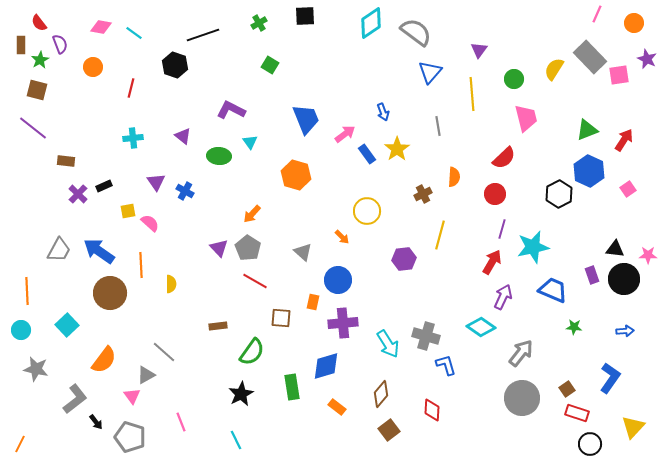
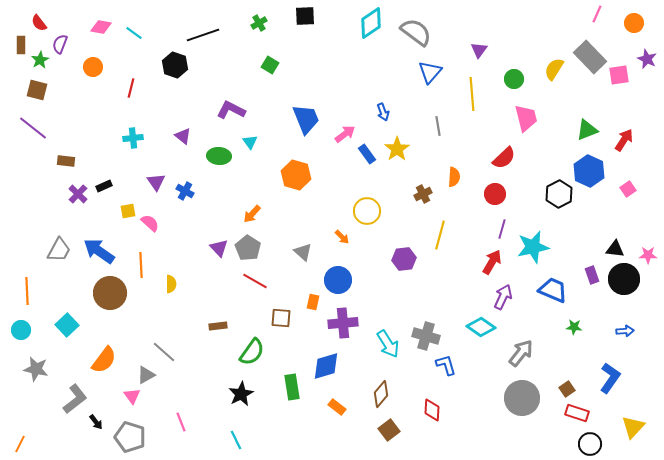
purple semicircle at (60, 44): rotated 138 degrees counterclockwise
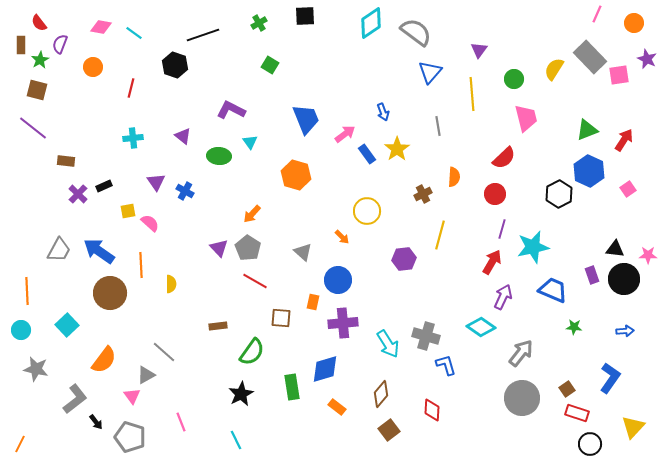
blue diamond at (326, 366): moved 1 px left, 3 px down
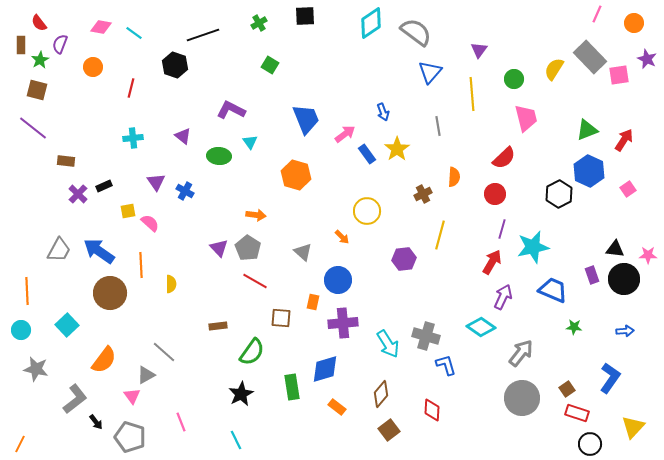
orange arrow at (252, 214): moved 4 px right, 1 px down; rotated 126 degrees counterclockwise
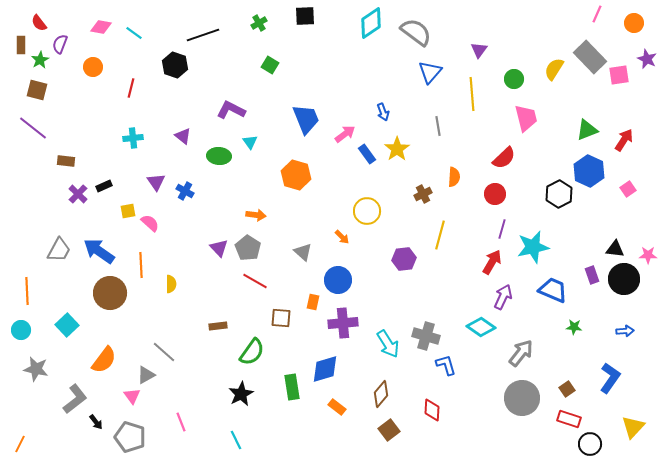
red rectangle at (577, 413): moved 8 px left, 6 px down
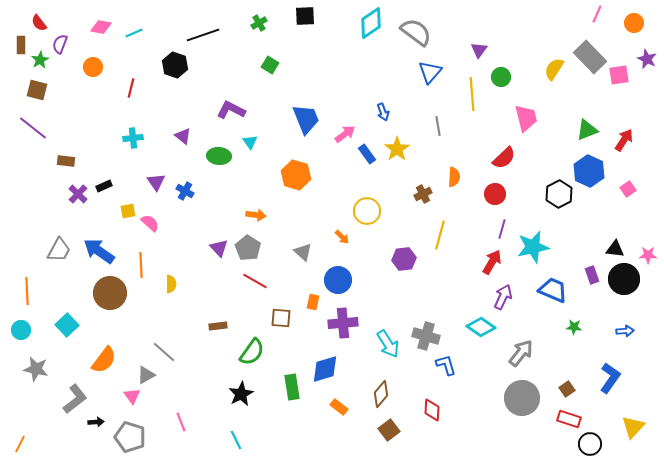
cyan line at (134, 33): rotated 60 degrees counterclockwise
green circle at (514, 79): moved 13 px left, 2 px up
orange rectangle at (337, 407): moved 2 px right
black arrow at (96, 422): rotated 56 degrees counterclockwise
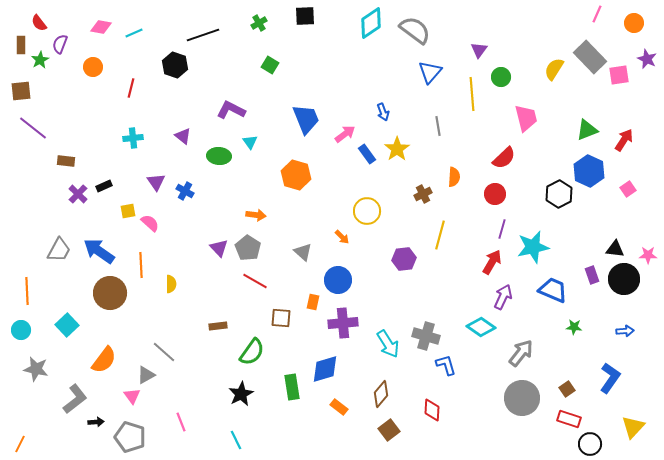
gray semicircle at (416, 32): moved 1 px left, 2 px up
brown square at (37, 90): moved 16 px left, 1 px down; rotated 20 degrees counterclockwise
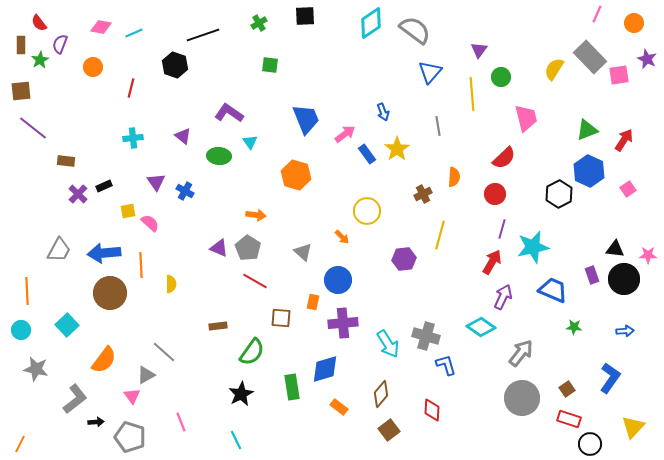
green square at (270, 65): rotated 24 degrees counterclockwise
purple L-shape at (231, 110): moved 2 px left, 3 px down; rotated 8 degrees clockwise
purple triangle at (219, 248): rotated 24 degrees counterclockwise
blue arrow at (99, 251): moved 5 px right, 2 px down; rotated 40 degrees counterclockwise
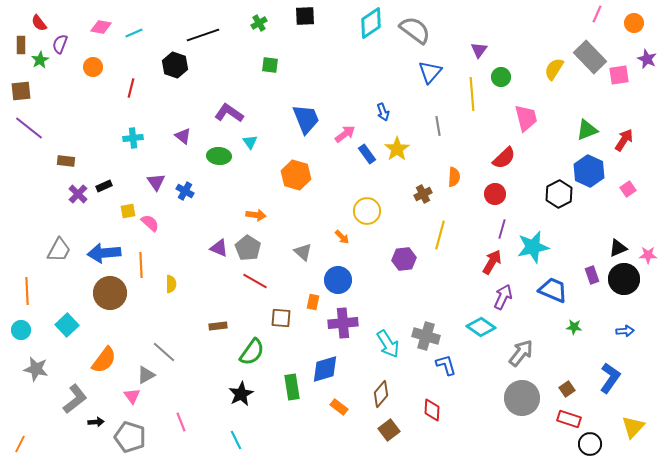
purple line at (33, 128): moved 4 px left
black triangle at (615, 249): moved 3 px right, 1 px up; rotated 30 degrees counterclockwise
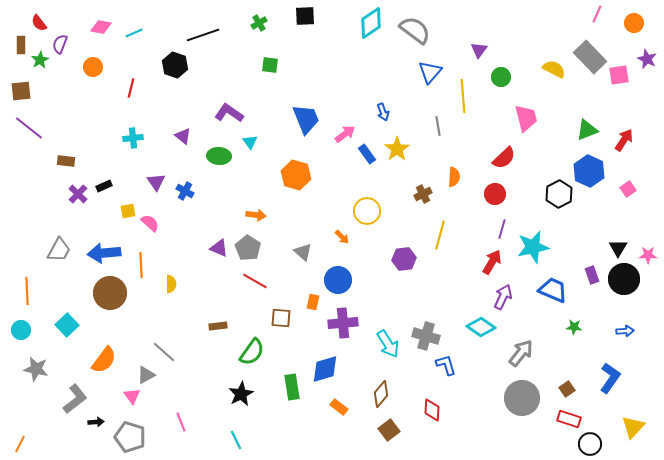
yellow semicircle at (554, 69): rotated 85 degrees clockwise
yellow line at (472, 94): moved 9 px left, 2 px down
black triangle at (618, 248): rotated 36 degrees counterclockwise
